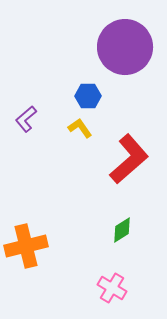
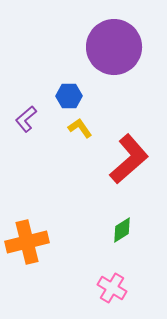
purple circle: moved 11 px left
blue hexagon: moved 19 px left
orange cross: moved 1 px right, 4 px up
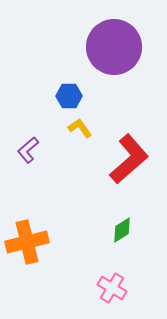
purple L-shape: moved 2 px right, 31 px down
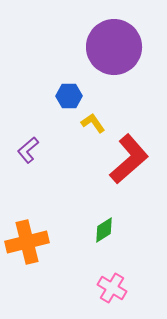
yellow L-shape: moved 13 px right, 5 px up
green diamond: moved 18 px left
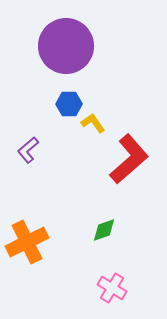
purple circle: moved 48 px left, 1 px up
blue hexagon: moved 8 px down
green diamond: rotated 12 degrees clockwise
orange cross: rotated 12 degrees counterclockwise
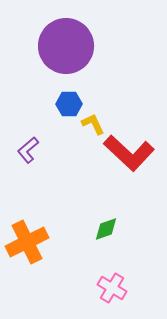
yellow L-shape: moved 1 px down; rotated 10 degrees clockwise
red L-shape: moved 6 px up; rotated 84 degrees clockwise
green diamond: moved 2 px right, 1 px up
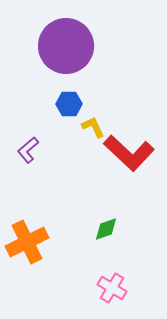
yellow L-shape: moved 3 px down
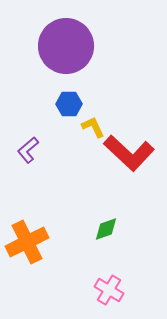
pink cross: moved 3 px left, 2 px down
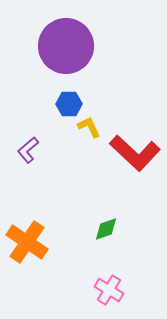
yellow L-shape: moved 4 px left
red L-shape: moved 6 px right
orange cross: rotated 30 degrees counterclockwise
